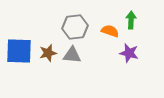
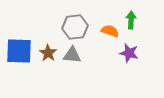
brown star: rotated 24 degrees counterclockwise
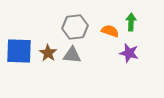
green arrow: moved 2 px down
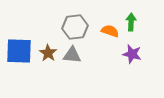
purple star: moved 3 px right, 1 px down
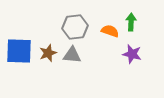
brown star: rotated 18 degrees clockwise
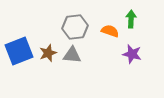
green arrow: moved 3 px up
blue square: rotated 24 degrees counterclockwise
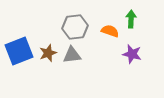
gray triangle: rotated 12 degrees counterclockwise
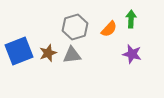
gray hexagon: rotated 10 degrees counterclockwise
orange semicircle: moved 1 px left, 2 px up; rotated 114 degrees clockwise
